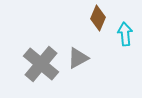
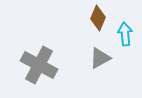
gray triangle: moved 22 px right
gray cross: moved 2 px left, 1 px down; rotated 12 degrees counterclockwise
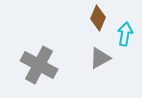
cyan arrow: rotated 15 degrees clockwise
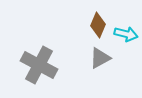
brown diamond: moved 7 px down
cyan arrow: moved 1 px right; rotated 95 degrees clockwise
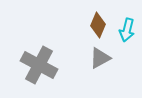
cyan arrow: moved 1 px right, 4 px up; rotated 90 degrees clockwise
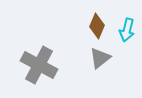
brown diamond: moved 1 px left, 1 px down
gray triangle: rotated 10 degrees counterclockwise
